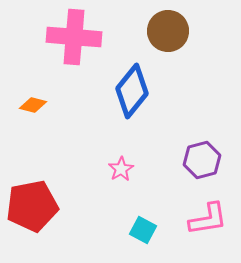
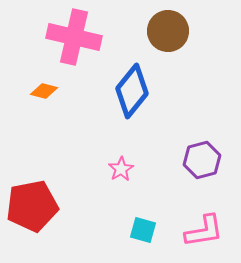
pink cross: rotated 8 degrees clockwise
orange diamond: moved 11 px right, 14 px up
pink L-shape: moved 4 px left, 12 px down
cyan square: rotated 12 degrees counterclockwise
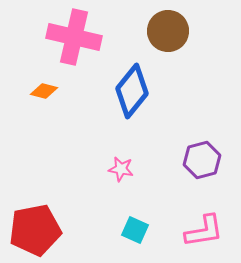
pink star: rotated 30 degrees counterclockwise
red pentagon: moved 3 px right, 24 px down
cyan square: moved 8 px left; rotated 8 degrees clockwise
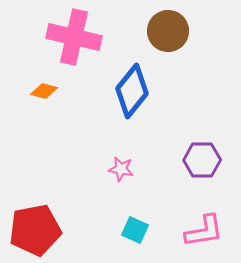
purple hexagon: rotated 15 degrees clockwise
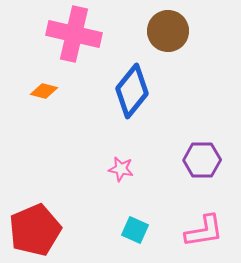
pink cross: moved 3 px up
red pentagon: rotated 12 degrees counterclockwise
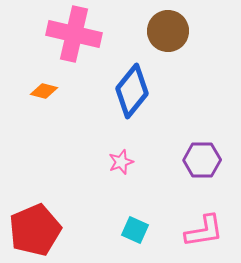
pink star: moved 7 px up; rotated 30 degrees counterclockwise
